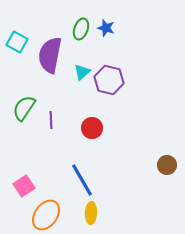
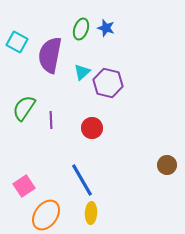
purple hexagon: moved 1 px left, 3 px down
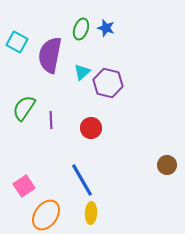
red circle: moved 1 px left
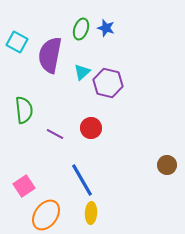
green semicircle: moved 2 px down; rotated 140 degrees clockwise
purple line: moved 4 px right, 14 px down; rotated 60 degrees counterclockwise
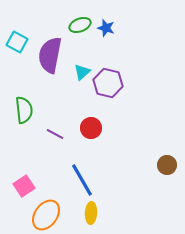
green ellipse: moved 1 px left, 4 px up; rotated 50 degrees clockwise
